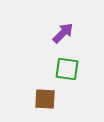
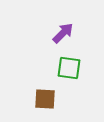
green square: moved 2 px right, 1 px up
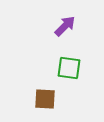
purple arrow: moved 2 px right, 7 px up
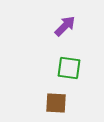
brown square: moved 11 px right, 4 px down
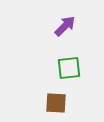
green square: rotated 15 degrees counterclockwise
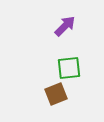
brown square: moved 9 px up; rotated 25 degrees counterclockwise
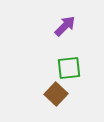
brown square: rotated 25 degrees counterclockwise
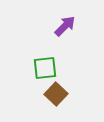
green square: moved 24 px left
